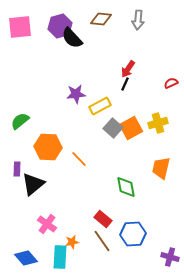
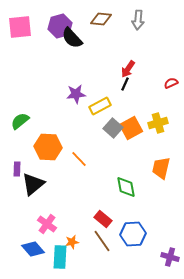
blue diamond: moved 7 px right, 9 px up
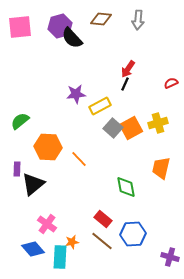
brown line: rotated 15 degrees counterclockwise
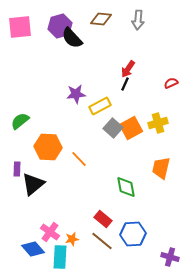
pink cross: moved 3 px right, 8 px down
orange star: moved 3 px up
